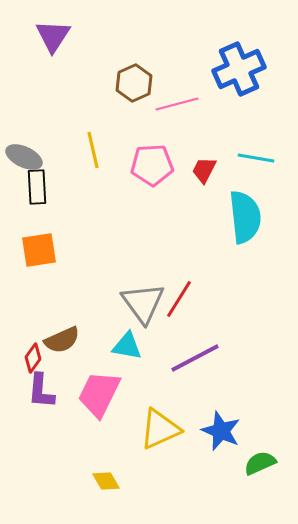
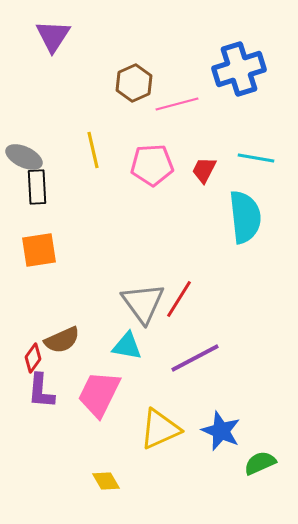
blue cross: rotated 6 degrees clockwise
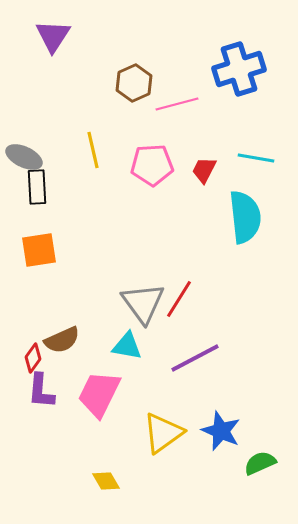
yellow triangle: moved 3 px right, 4 px down; rotated 12 degrees counterclockwise
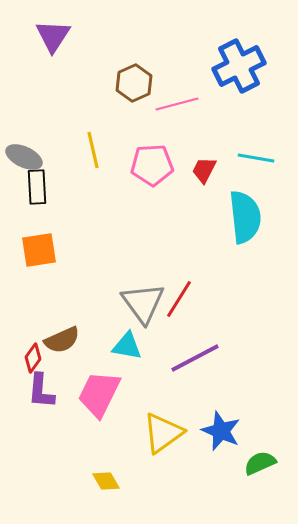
blue cross: moved 3 px up; rotated 9 degrees counterclockwise
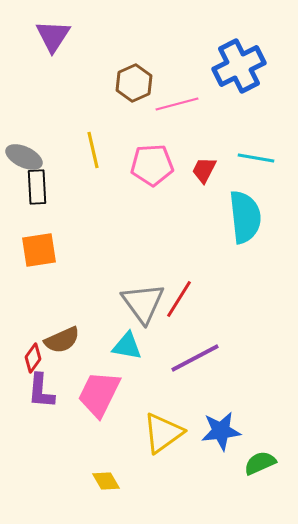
blue star: rotated 30 degrees counterclockwise
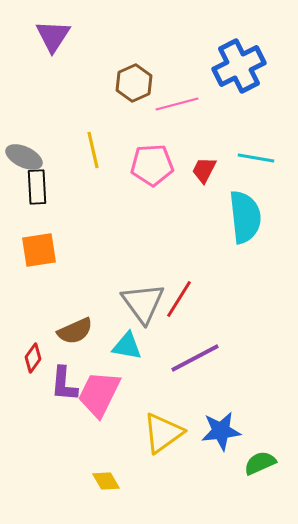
brown semicircle: moved 13 px right, 9 px up
purple L-shape: moved 23 px right, 7 px up
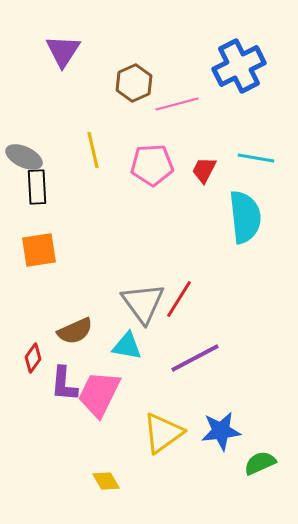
purple triangle: moved 10 px right, 15 px down
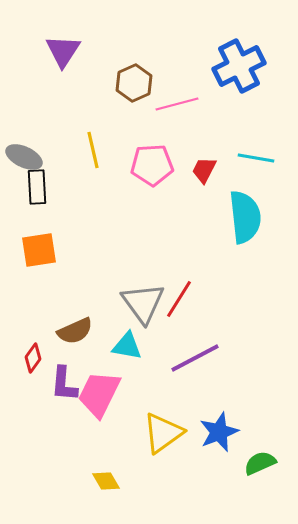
blue star: moved 2 px left, 1 px down; rotated 15 degrees counterclockwise
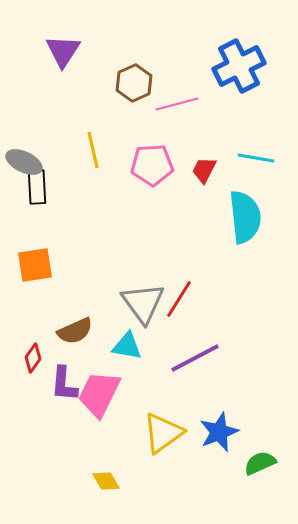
gray ellipse: moved 5 px down
orange square: moved 4 px left, 15 px down
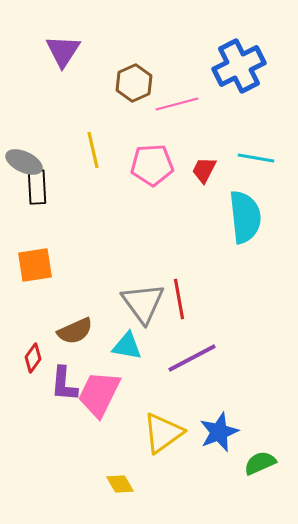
red line: rotated 42 degrees counterclockwise
purple line: moved 3 px left
yellow diamond: moved 14 px right, 3 px down
